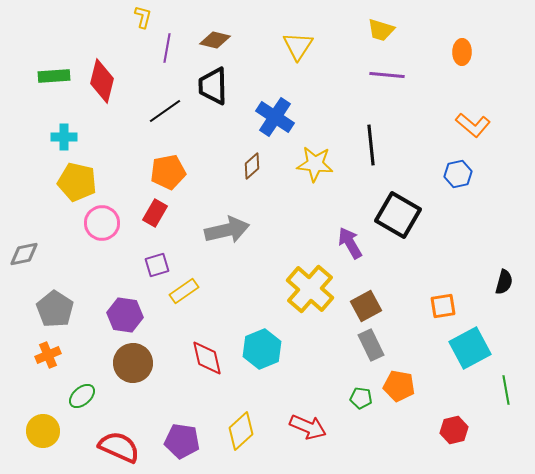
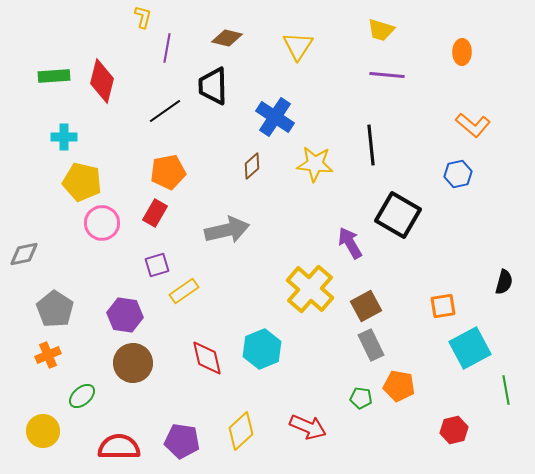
brown diamond at (215, 40): moved 12 px right, 2 px up
yellow pentagon at (77, 182): moved 5 px right
red semicircle at (119, 447): rotated 24 degrees counterclockwise
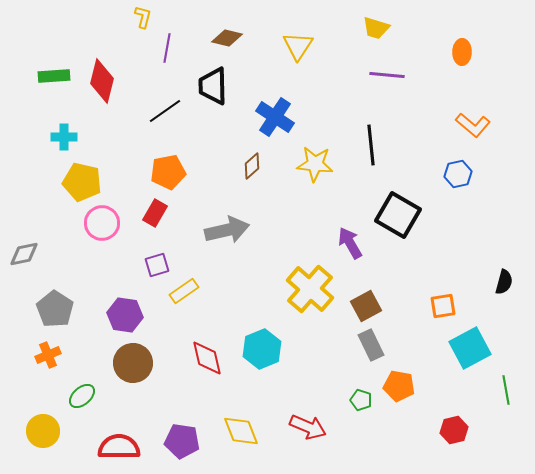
yellow trapezoid at (381, 30): moved 5 px left, 2 px up
green pentagon at (361, 398): moved 2 px down; rotated 10 degrees clockwise
yellow diamond at (241, 431): rotated 69 degrees counterclockwise
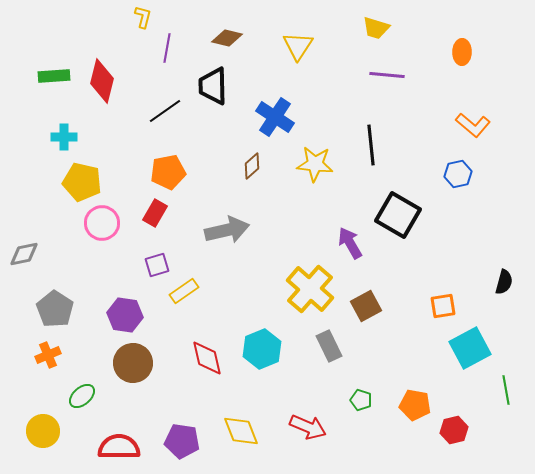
gray rectangle at (371, 345): moved 42 px left, 1 px down
orange pentagon at (399, 386): moved 16 px right, 19 px down
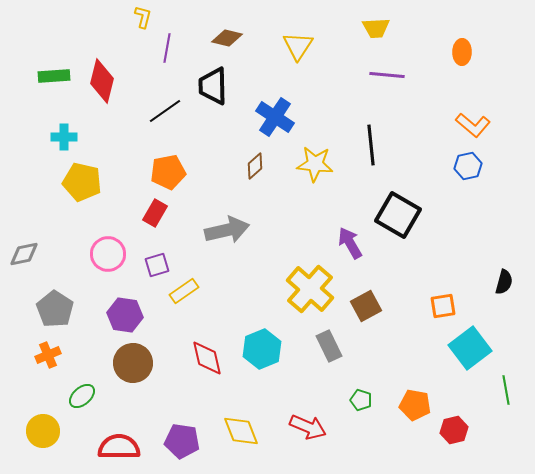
yellow trapezoid at (376, 28): rotated 20 degrees counterclockwise
brown diamond at (252, 166): moved 3 px right
blue hexagon at (458, 174): moved 10 px right, 8 px up
pink circle at (102, 223): moved 6 px right, 31 px down
cyan square at (470, 348): rotated 9 degrees counterclockwise
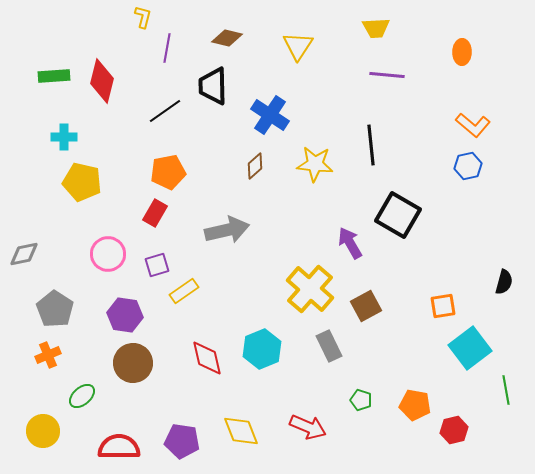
blue cross at (275, 117): moved 5 px left, 2 px up
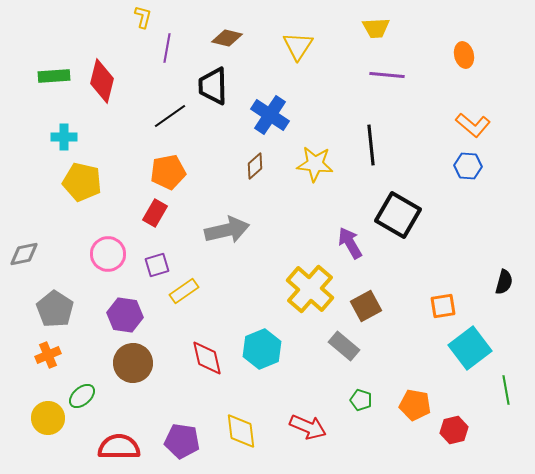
orange ellipse at (462, 52): moved 2 px right, 3 px down; rotated 15 degrees counterclockwise
black line at (165, 111): moved 5 px right, 5 px down
blue hexagon at (468, 166): rotated 16 degrees clockwise
gray rectangle at (329, 346): moved 15 px right; rotated 24 degrees counterclockwise
yellow circle at (43, 431): moved 5 px right, 13 px up
yellow diamond at (241, 431): rotated 15 degrees clockwise
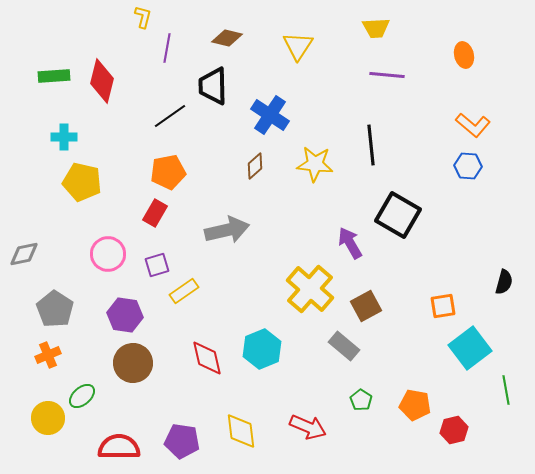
green pentagon at (361, 400): rotated 15 degrees clockwise
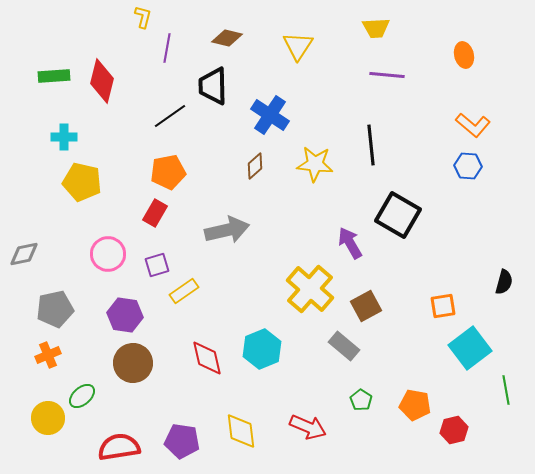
gray pentagon at (55, 309): rotated 27 degrees clockwise
red semicircle at (119, 447): rotated 9 degrees counterclockwise
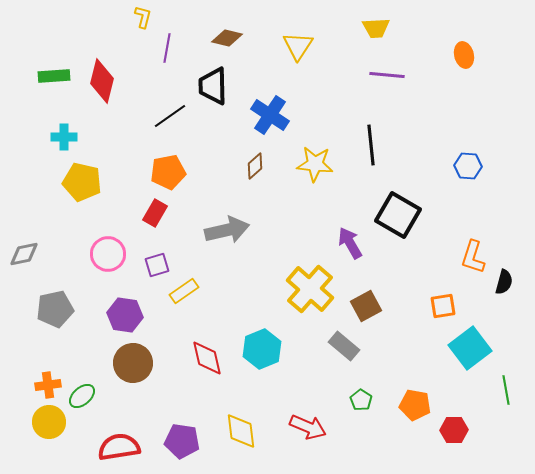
orange L-shape at (473, 125): moved 132 px down; rotated 68 degrees clockwise
orange cross at (48, 355): moved 30 px down; rotated 15 degrees clockwise
yellow circle at (48, 418): moved 1 px right, 4 px down
red hexagon at (454, 430): rotated 12 degrees clockwise
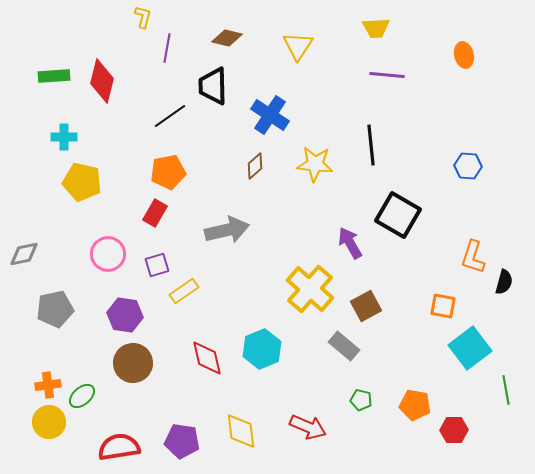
orange square at (443, 306): rotated 20 degrees clockwise
green pentagon at (361, 400): rotated 20 degrees counterclockwise
